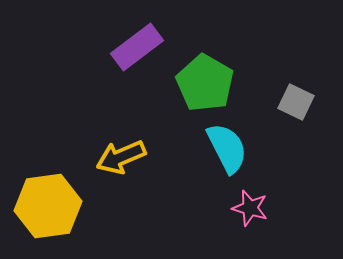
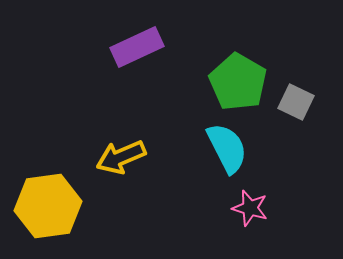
purple rectangle: rotated 12 degrees clockwise
green pentagon: moved 33 px right, 1 px up
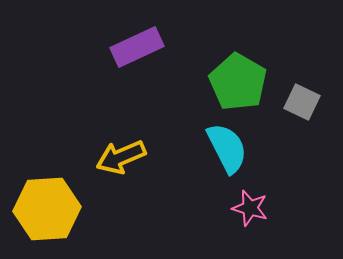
gray square: moved 6 px right
yellow hexagon: moved 1 px left, 3 px down; rotated 4 degrees clockwise
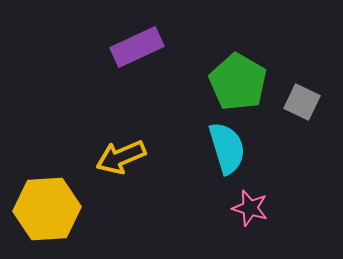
cyan semicircle: rotated 10 degrees clockwise
